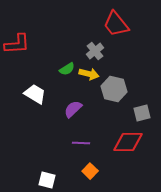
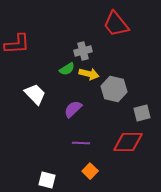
gray cross: moved 12 px left; rotated 24 degrees clockwise
white trapezoid: rotated 15 degrees clockwise
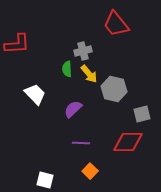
green semicircle: rotated 119 degrees clockwise
yellow arrow: rotated 36 degrees clockwise
gray square: moved 1 px down
white square: moved 2 px left
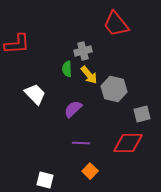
yellow arrow: moved 1 px down
red diamond: moved 1 px down
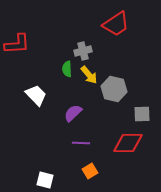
red trapezoid: rotated 84 degrees counterclockwise
white trapezoid: moved 1 px right, 1 px down
purple semicircle: moved 4 px down
gray square: rotated 12 degrees clockwise
orange square: rotated 14 degrees clockwise
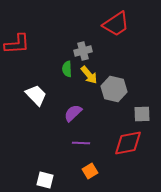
red diamond: rotated 12 degrees counterclockwise
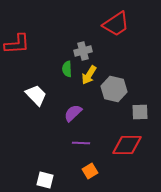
yellow arrow: rotated 72 degrees clockwise
gray square: moved 2 px left, 2 px up
red diamond: moved 1 px left, 2 px down; rotated 12 degrees clockwise
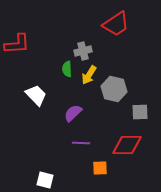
orange square: moved 10 px right, 3 px up; rotated 28 degrees clockwise
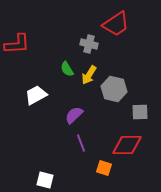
gray cross: moved 6 px right, 7 px up; rotated 30 degrees clockwise
green semicircle: rotated 28 degrees counterclockwise
white trapezoid: rotated 75 degrees counterclockwise
purple semicircle: moved 1 px right, 2 px down
purple line: rotated 66 degrees clockwise
orange square: moved 4 px right; rotated 21 degrees clockwise
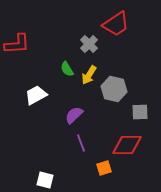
gray cross: rotated 30 degrees clockwise
orange square: rotated 35 degrees counterclockwise
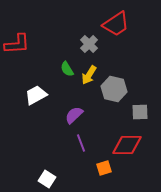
white square: moved 2 px right, 1 px up; rotated 18 degrees clockwise
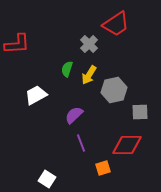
green semicircle: rotated 49 degrees clockwise
gray hexagon: moved 1 px down; rotated 25 degrees counterclockwise
orange square: moved 1 px left
